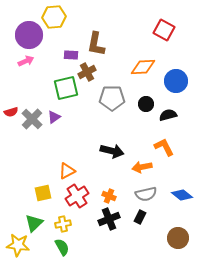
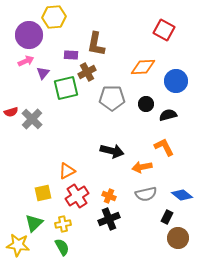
purple triangle: moved 11 px left, 44 px up; rotated 16 degrees counterclockwise
black rectangle: moved 27 px right
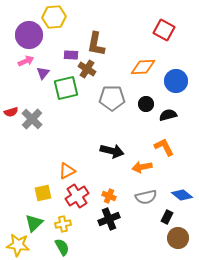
brown cross: moved 3 px up; rotated 30 degrees counterclockwise
gray semicircle: moved 3 px down
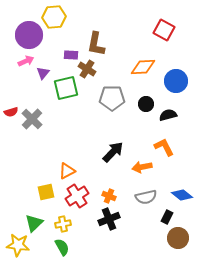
black arrow: moved 1 px right, 1 px down; rotated 60 degrees counterclockwise
yellow square: moved 3 px right, 1 px up
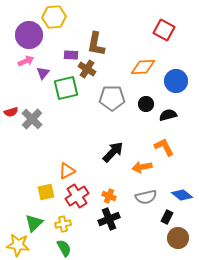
green semicircle: moved 2 px right, 1 px down
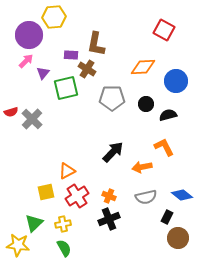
pink arrow: rotated 21 degrees counterclockwise
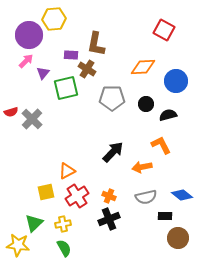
yellow hexagon: moved 2 px down
orange L-shape: moved 3 px left, 2 px up
black rectangle: moved 2 px left, 1 px up; rotated 64 degrees clockwise
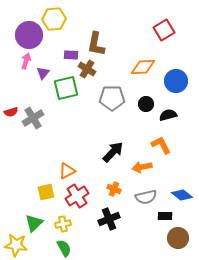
red square: rotated 30 degrees clockwise
pink arrow: rotated 28 degrees counterclockwise
gray cross: moved 1 px right, 1 px up; rotated 15 degrees clockwise
orange cross: moved 5 px right, 7 px up
yellow star: moved 2 px left
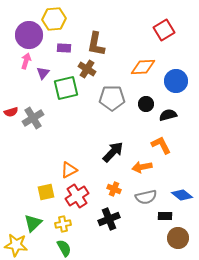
purple rectangle: moved 7 px left, 7 px up
orange triangle: moved 2 px right, 1 px up
green triangle: moved 1 px left
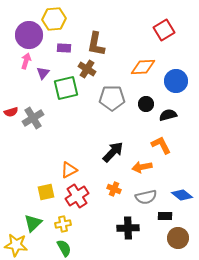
black cross: moved 19 px right, 9 px down; rotated 20 degrees clockwise
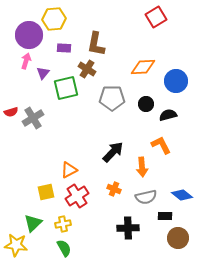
red square: moved 8 px left, 13 px up
orange arrow: rotated 84 degrees counterclockwise
